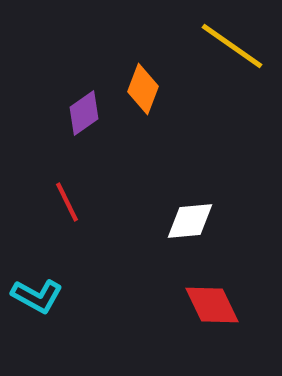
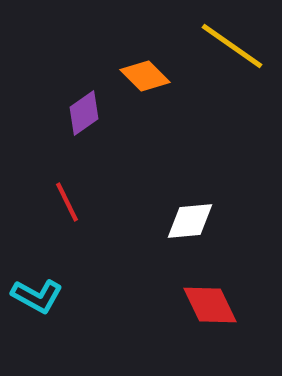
orange diamond: moved 2 px right, 13 px up; rotated 66 degrees counterclockwise
red diamond: moved 2 px left
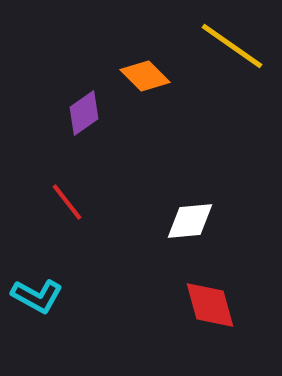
red line: rotated 12 degrees counterclockwise
red diamond: rotated 10 degrees clockwise
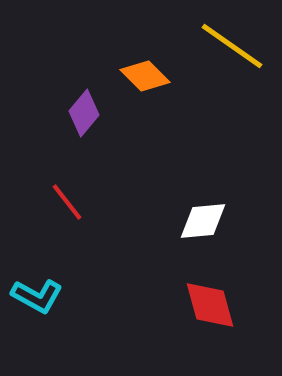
purple diamond: rotated 15 degrees counterclockwise
white diamond: moved 13 px right
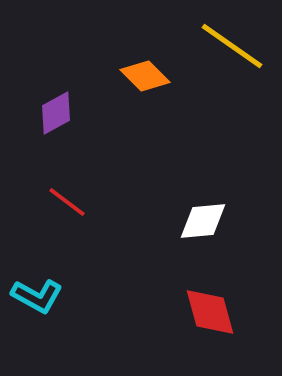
purple diamond: moved 28 px left; rotated 21 degrees clockwise
red line: rotated 15 degrees counterclockwise
red diamond: moved 7 px down
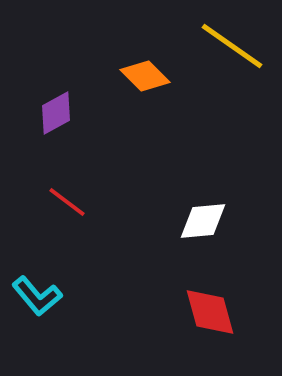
cyan L-shape: rotated 21 degrees clockwise
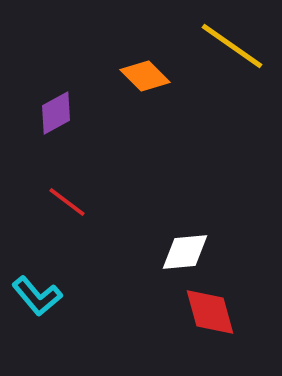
white diamond: moved 18 px left, 31 px down
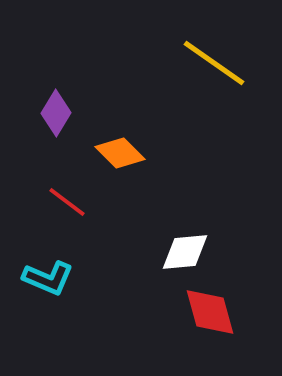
yellow line: moved 18 px left, 17 px down
orange diamond: moved 25 px left, 77 px down
purple diamond: rotated 30 degrees counterclockwise
cyan L-shape: moved 11 px right, 18 px up; rotated 27 degrees counterclockwise
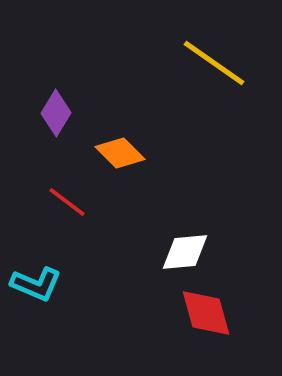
cyan L-shape: moved 12 px left, 6 px down
red diamond: moved 4 px left, 1 px down
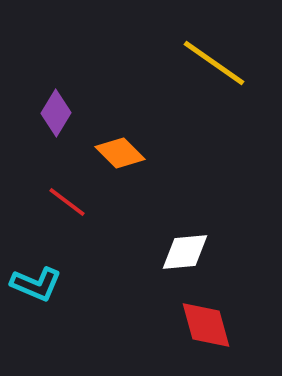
red diamond: moved 12 px down
